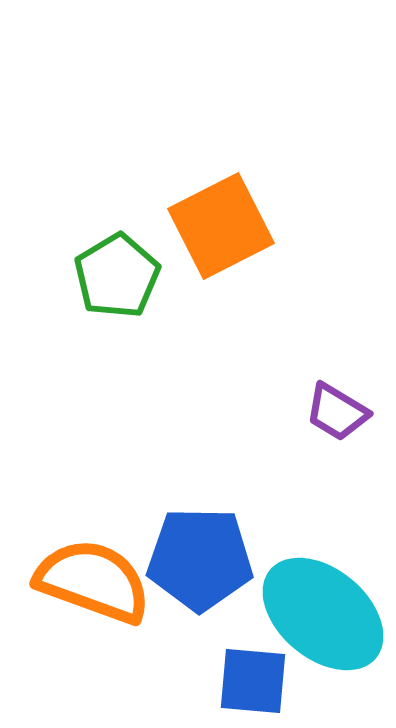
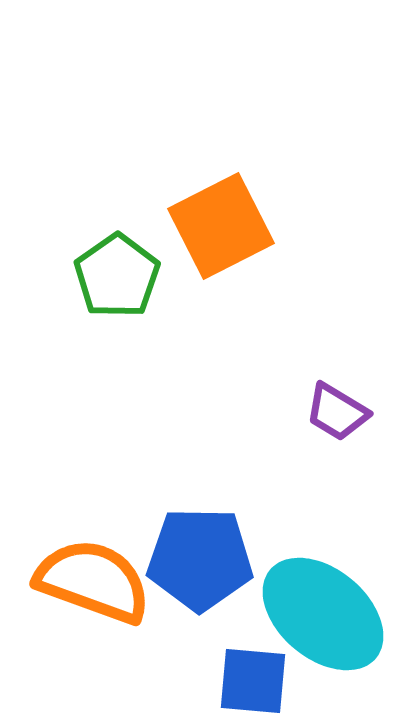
green pentagon: rotated 4 degrees counterclockwise
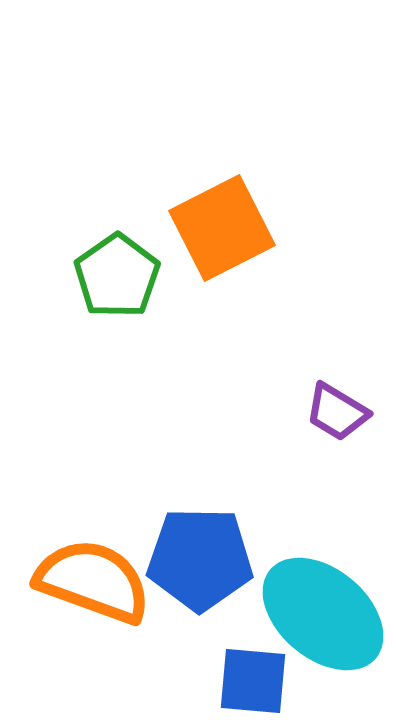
orange square: moved 1 px right, 2 px down
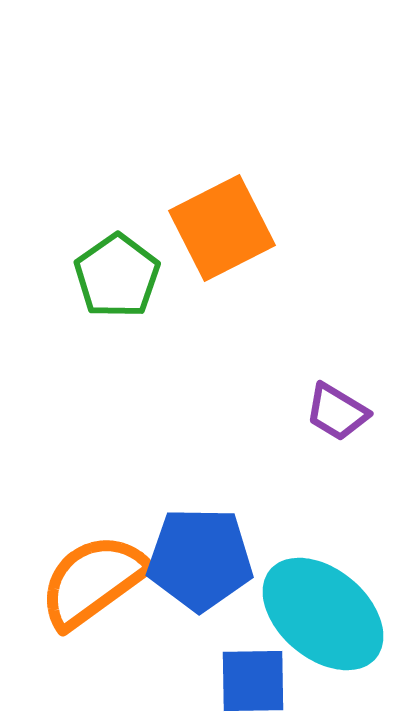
orange semicircle: rotated 56 degrees counterclockwise
blue square: rotated 6 degrees counterclockwise
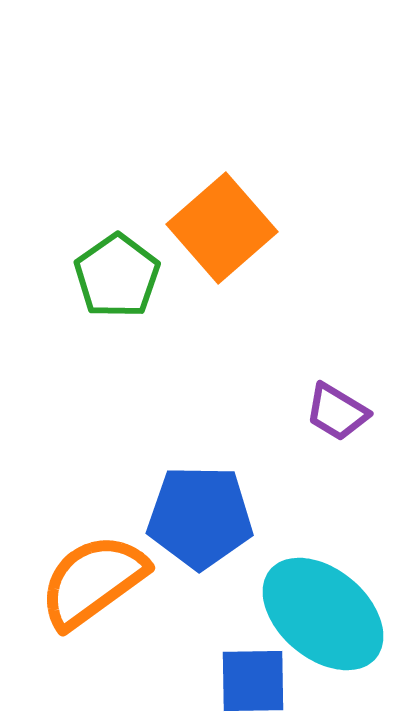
orange square: rotated 14 degrees counterclockwise
blue pentagon: moved 42 px up
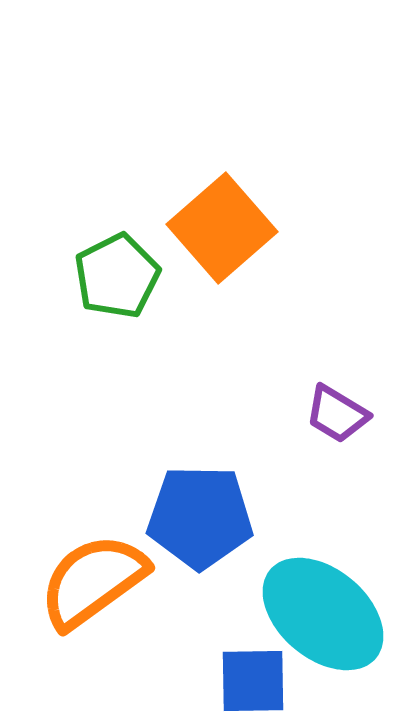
green pentagon: rotated 8 degrees clockwise
purple trapezoid: moved 2 px down
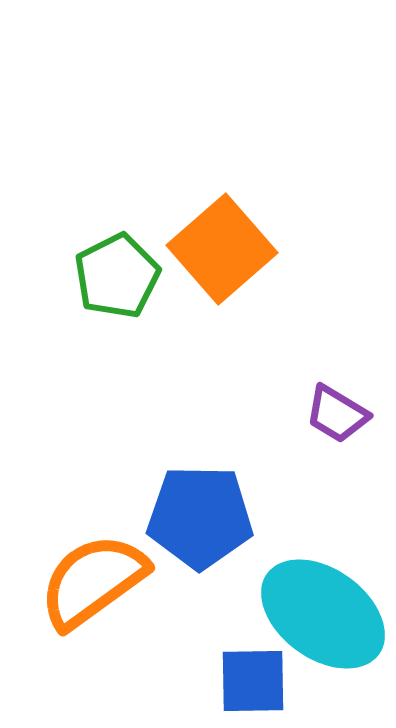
orange square: moved 21 px down
cyan ellipse: rotated 4 degrees counterclockwise
